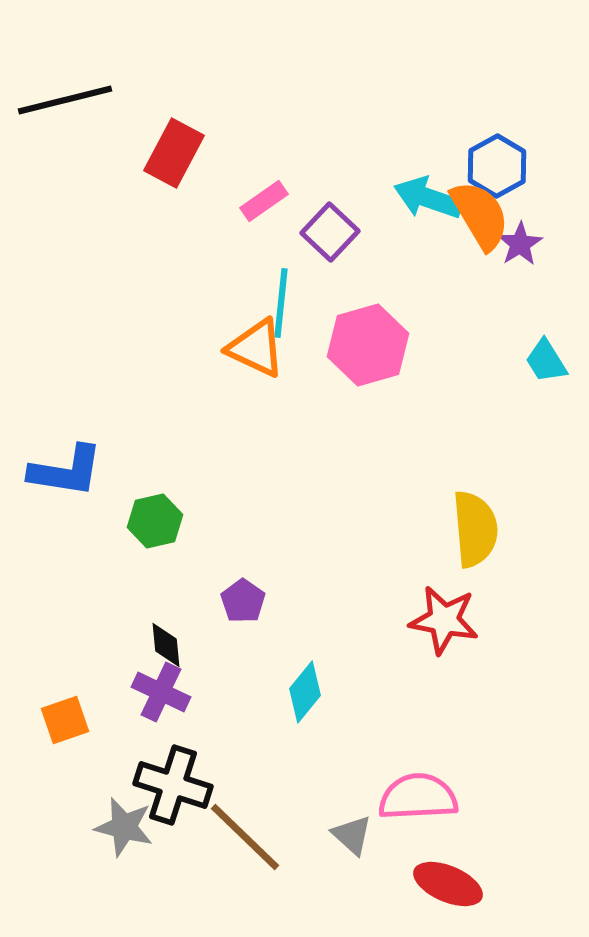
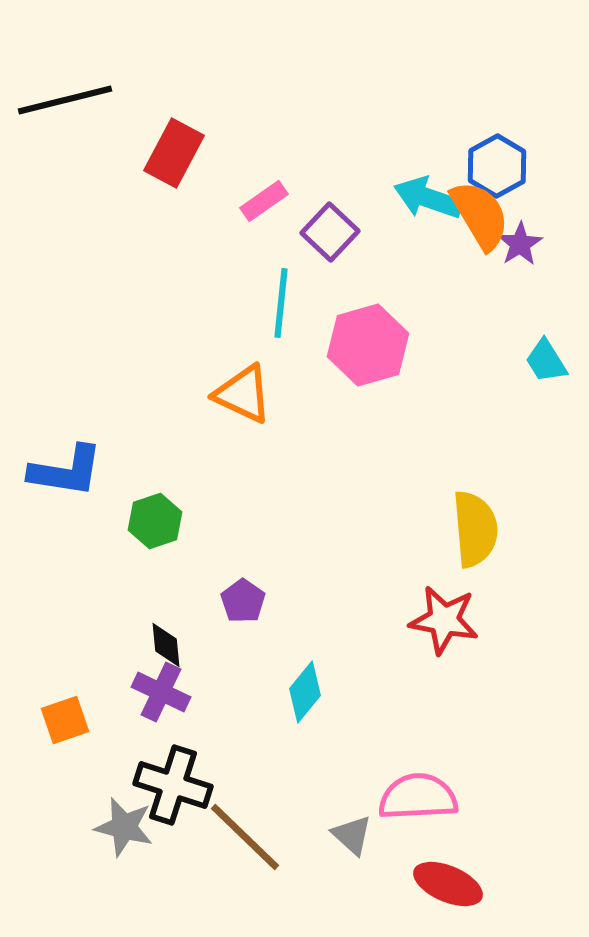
orange triangle: moved 13 px left, 46 px down
green hexagon: rotated 6 degrees counterclockwise
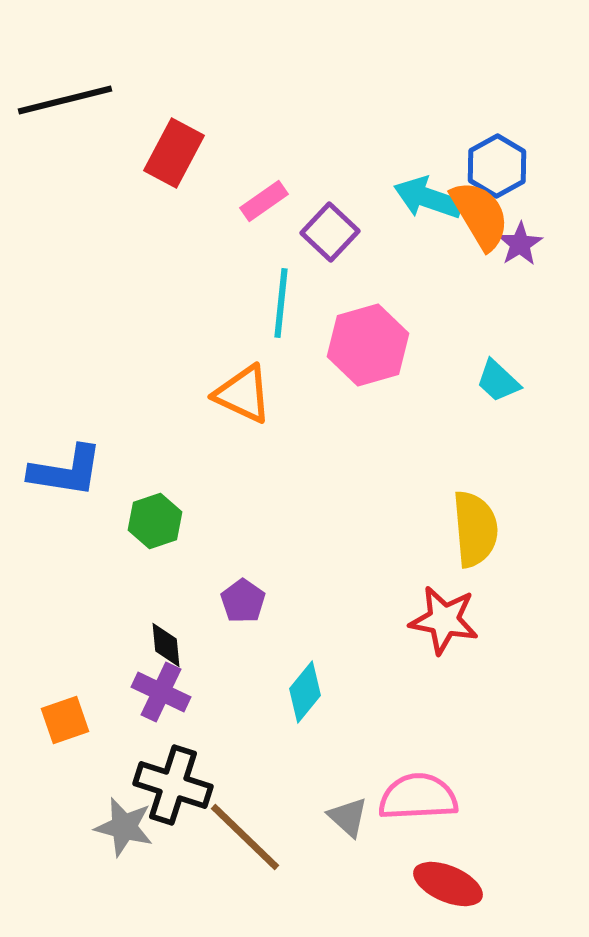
cyan trapezoid: moved 48 px left, 20 px down; rotated 15 degrees counterclockwise
gray triangle: moved 4 px left, 18 px up
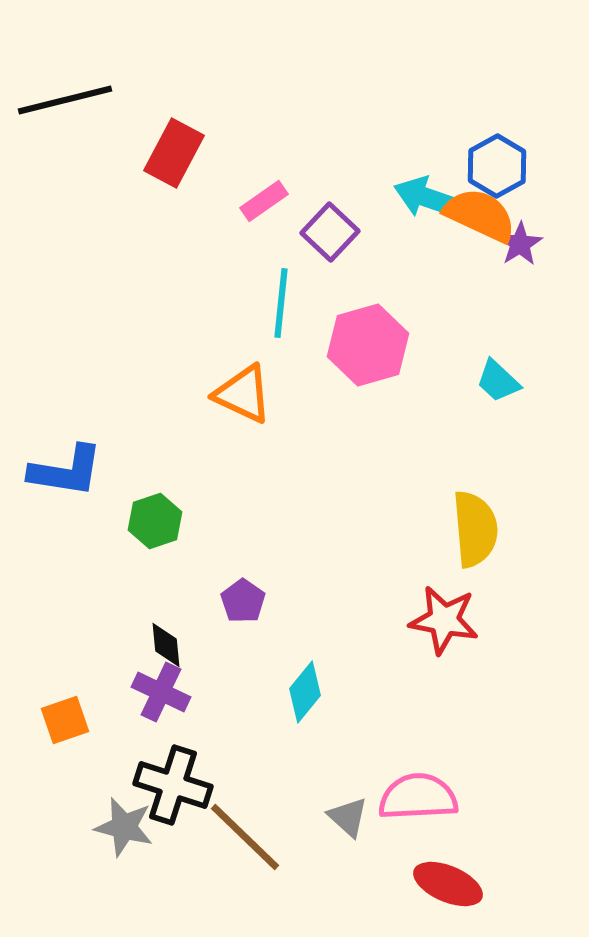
orange semicircle: rotated 34 degrees counterclockwise
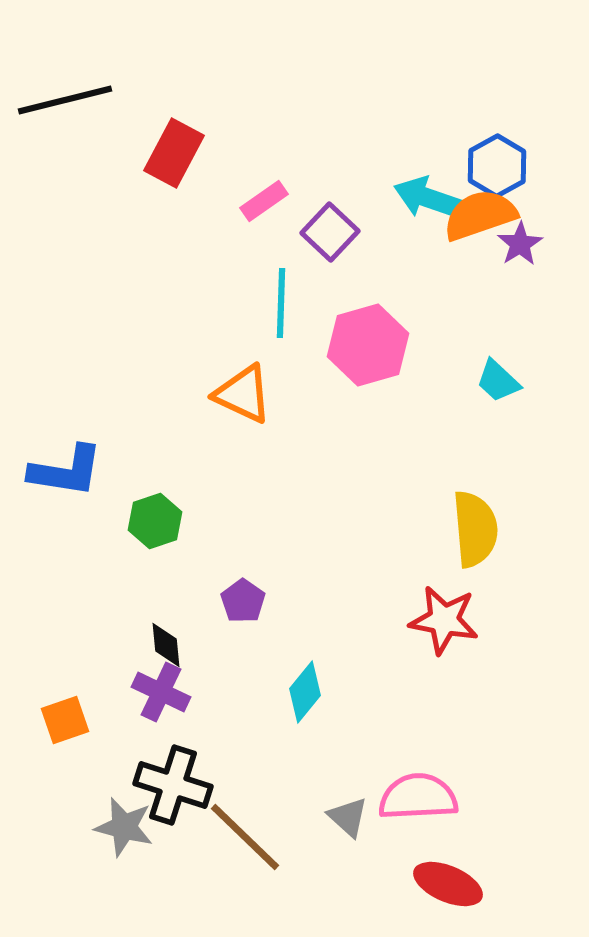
orange semicircle: rotated 44 degrees counterclockwise
cyan line: rotated 4 degrees counterclockwise
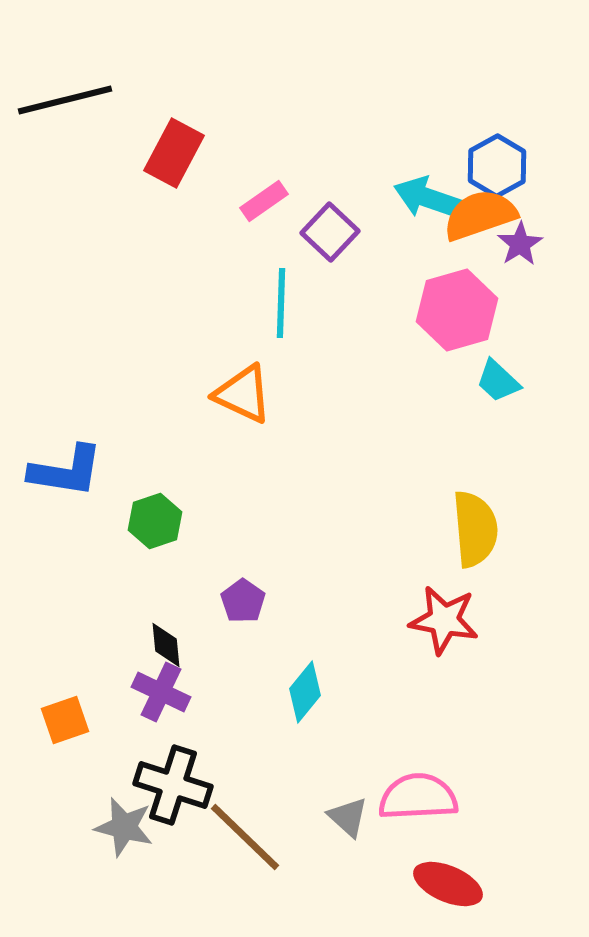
pink hexagon: moved 89 px right, 35 px up
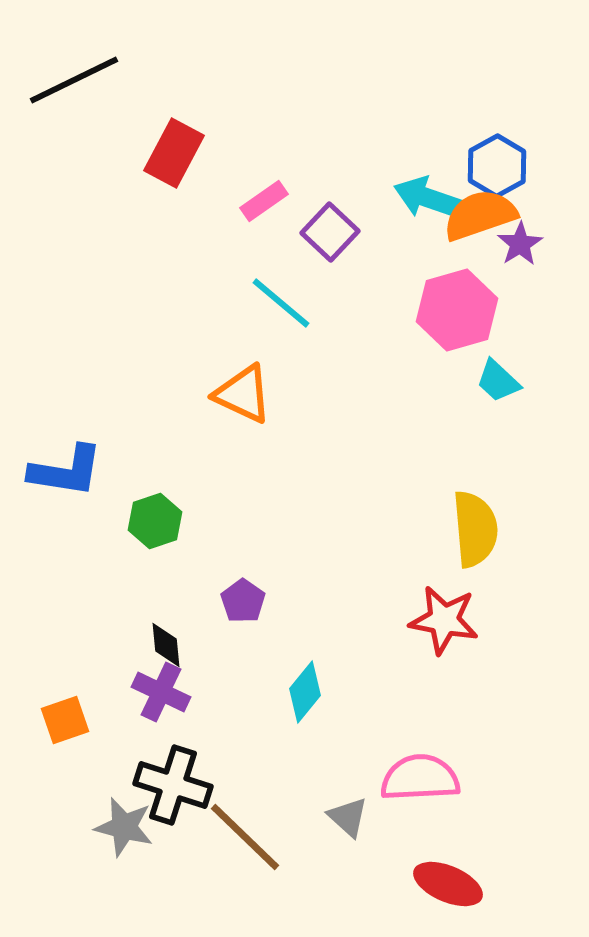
black line: moved 9 px right, 20 px up; rotated 12 degrees counterclockwise
cyan line: rotated 52 degrees counterclockwise
pink semicircle: moved 2 px right, 19 px up
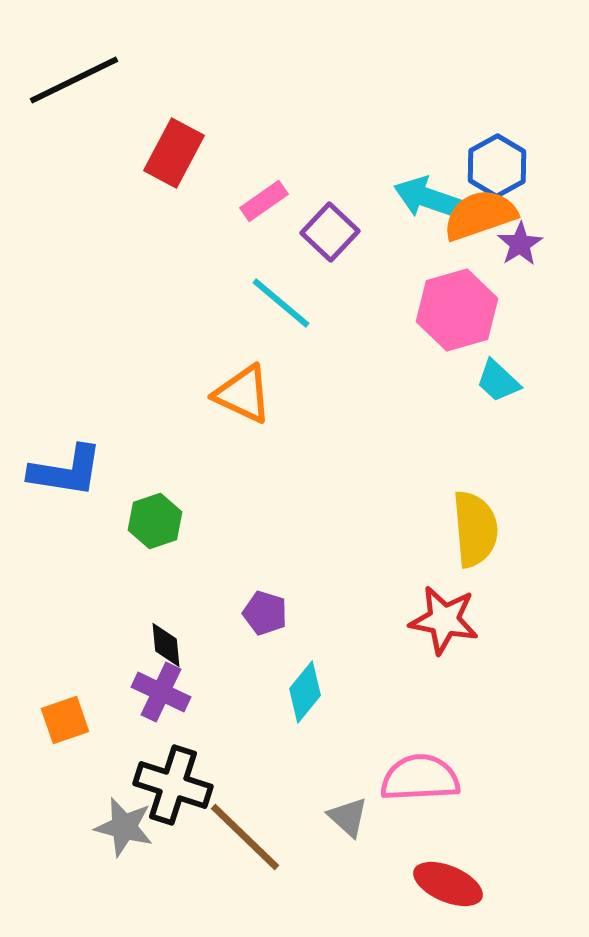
purple pentagon: moved 22 px right, 12 px down; rotated 18 degrees counterclockwise
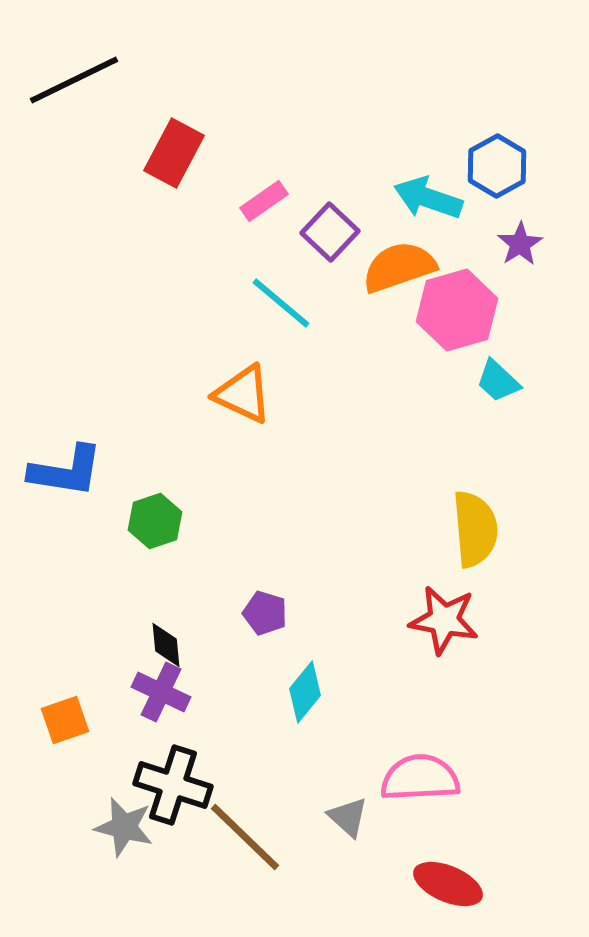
orange semicircle: moved 81 px left, 52 px down
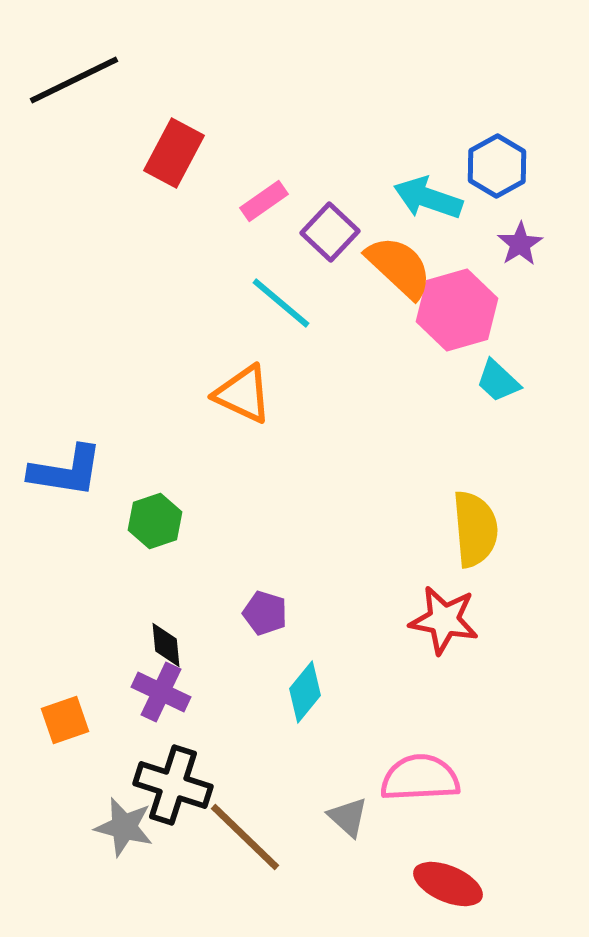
orange semicircle: rotated 62 degrees clockwise
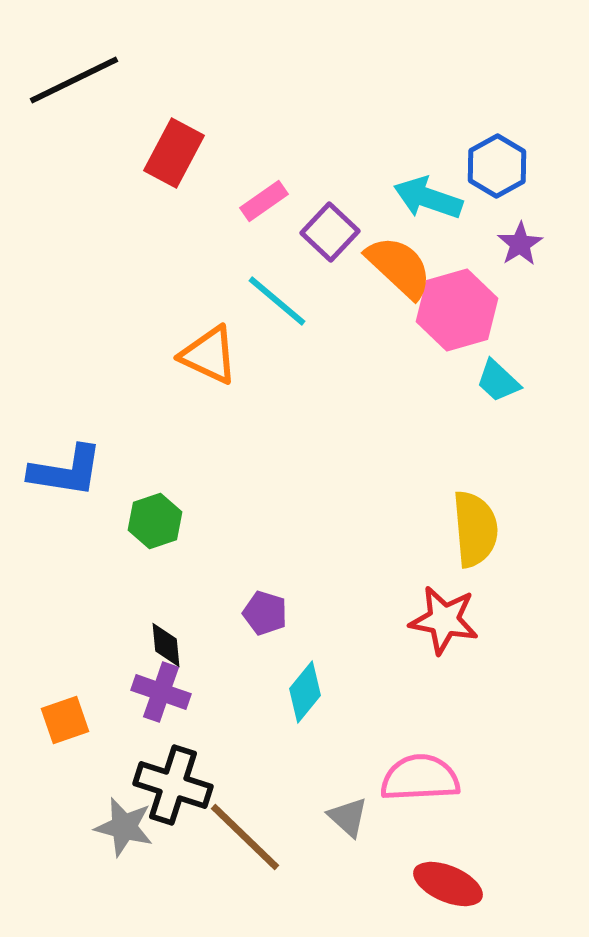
cyan line: moved 4 px left, 2 px up
orange triangle: moved 34 px left, 39 px up
purple cross: rotated 6 degrees counterclockwise
